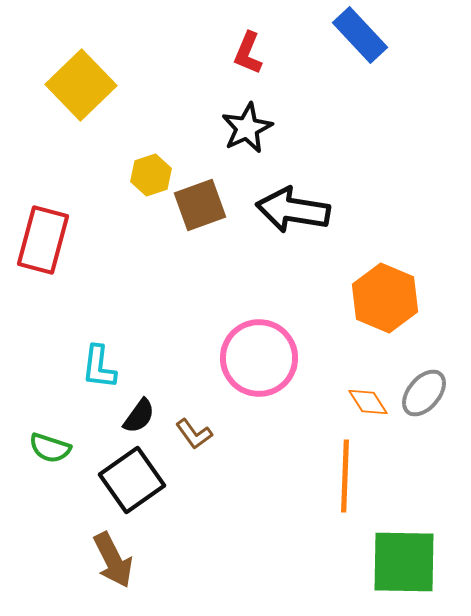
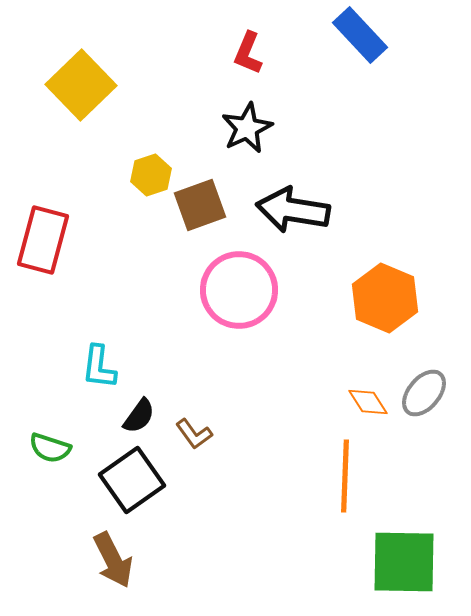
pink circle: moved 20 px left, 68 px up
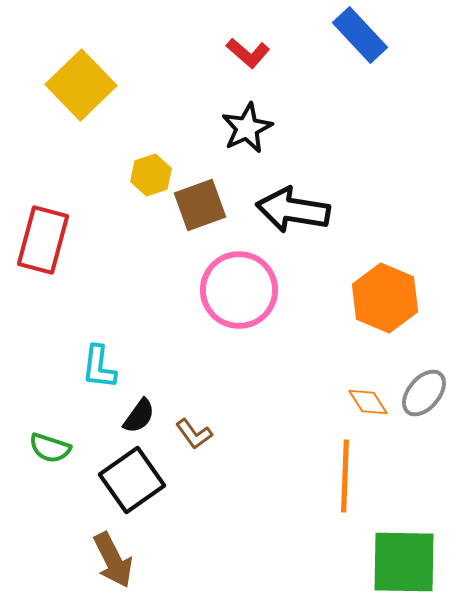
red L-shape: rotated 72 degrees counterclockwise
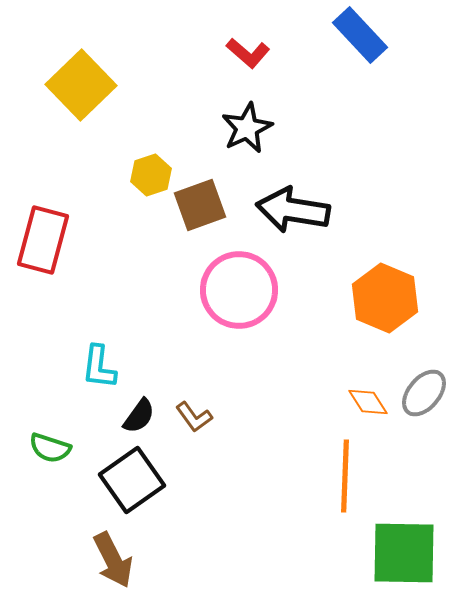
brown L-shape: moved 17 px up
green square: moved 9 px up
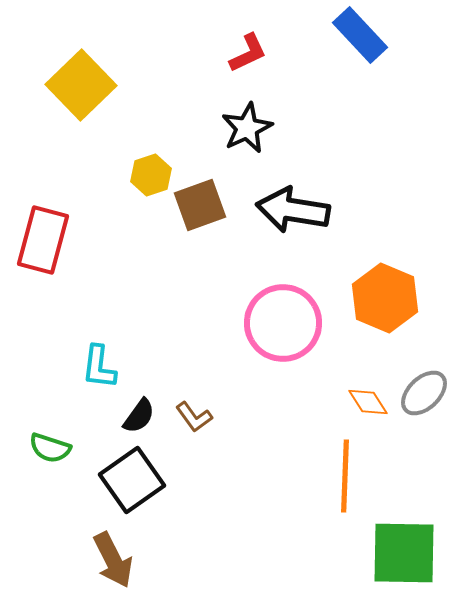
red L-shape: rotated 66 degrees counterclockwise
pink circle: moved 44 px right, 33 px down
gray ellipse: rotated 6 degrees clockwise
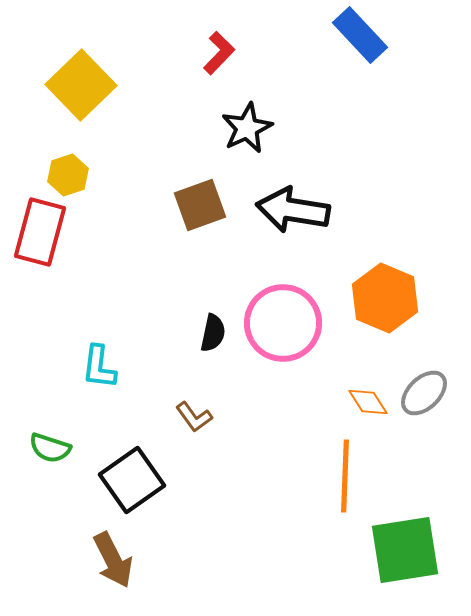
red L-shape: moved 29 px left; rotated 21 degrees counterclockwise
yellow hexagon: moved 83 px left
red rectangle: moved 3 px left, 8 px up
black semicircle: moved 74 px right, 83 px up; rotated 24 degrees counterclockwise
green square: moved 1 px right, 3 px up; rotated 10 degrees counterclockwise
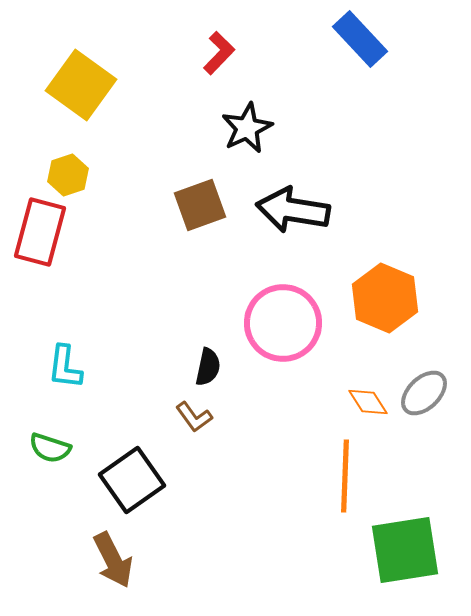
blue rectangle: moved 4 px down
yellow square: rotated 10 degrees counterclockwise
black semicircle: moved 5 px left, 34 px down
cyan L-shape: moved 34 px left
